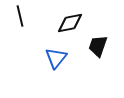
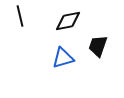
black diamond: moved 2 px left, 2 px up
blue triangle: moved 7 px right; rotated 35 degrees clockwise
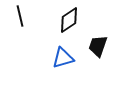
black diamond: moved 1 px right, 1 px up; rotated 24 degrees counterclockwise
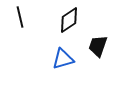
black line: moved 1 px down
blue triangle: moved 1 px down
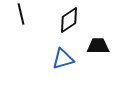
black line: moved 1 px right, 3 px up
black trapezoid: rotated 70 degrees clockwise
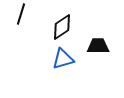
black line: rotated 30 degrees clockwise
black diamond: moved 7 px left, 7 px down
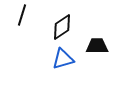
black line: moved 1 px right, 1 px down
black trapezoid: moved 1 px left
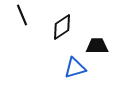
black line: rotated 40 degrees counterclockwise
blue triangle: moved 12 px right, 9 px down
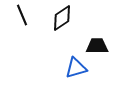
black diamond: moved 9 px up
blue triangle: moved 1 px right
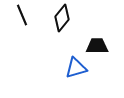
black diamond: rotated 16 degrees counterclockwise
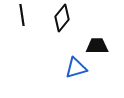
black line: rotated 15 degrees clockwise
